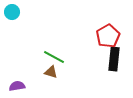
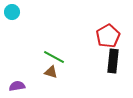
black rectangle: moved 1 px left, 2 px down
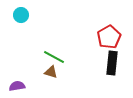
cyan circle: moved 9 px right, 3 px down
red pentagon: moved 1 px right, 1 px down
black rectangle: moved 1 px left, 2 px down
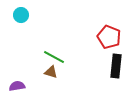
red pentagon: rotated 20 degrees counterclockwise
black rectangle: moved 4 px right, 3 px down
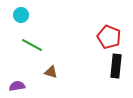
green line: moved 22 px left, 12 px up
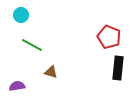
black rectangle: moved 2 px right, 2 px down
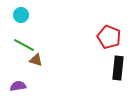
green line: moved 8 px left
brown triangle: moved 15 px left, 12 px up
purple semicircle: moved 1 px right
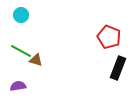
green line: moved 3 px left, 6 px down
black rectangle: rotated 15 degrees clockwise
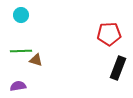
red pentagon: moved 3 px up; rotated 25 degrees counterclockwise
green line: rotated 30 degrees counterclockwise
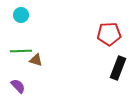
purple semicircle: rotated 56 degrees clockwise
